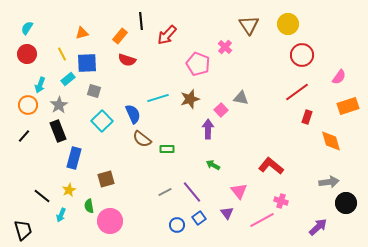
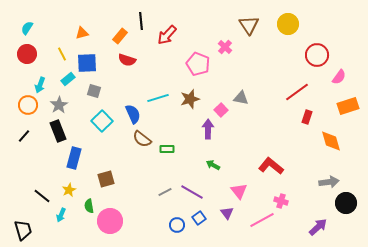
red circle at (302, 55): moved 15 px right
purple line at (192, 192): rotated 20 degrees counterclockwise
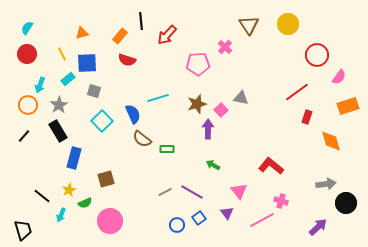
pink pentagon at (198, 64): rotated 25 degrees counterclockwise
brown star at (190, 99): moved 7 px right, 5 px down
black rectangle at (58, 131): rotated 10 degrees counterclockwise
gray arrow at (329, 182): moved 3 px left, 2 px down
green semicircle at (89, 206): moved 4 px left, 3 px up; rotated 104 degrees counterclockwise
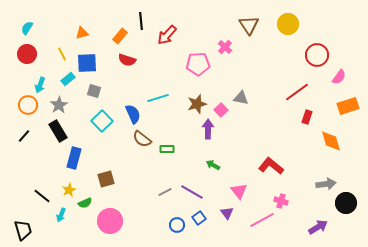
purple arrow at (318, 227): rotated 12 degrees clockwise
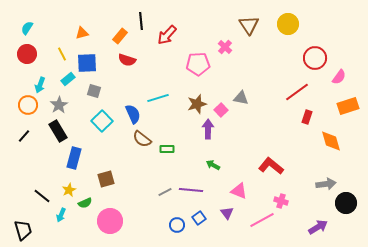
red circle at (317, 55): moved 2 px left, 3 px down
pink triangle at (239, 191): rotated 30 degrees counterclockwise
purple line at (192, 192): moved 1 px left, 2 px up; rotated 25 degrees counterclockwise
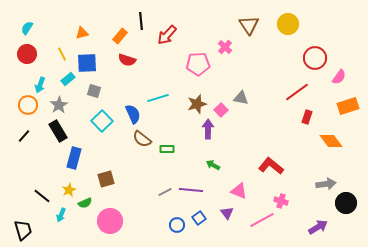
orange diamond at (331, 141): rotated 20 degrees counterclockwise
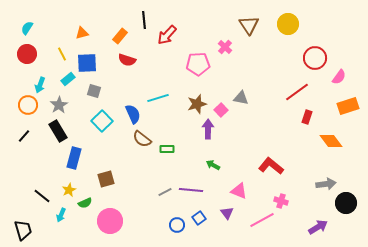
black line at (141, 21): moved 3 px right, 1 px up
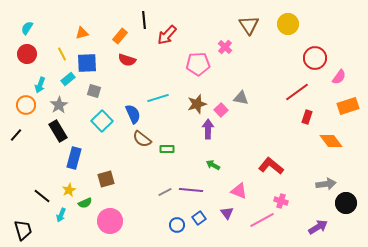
orange circle at (28, 105): moved 2 px left
black line at (24, 136): moved 8 px left, 1 px up
